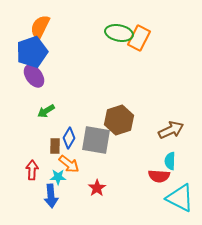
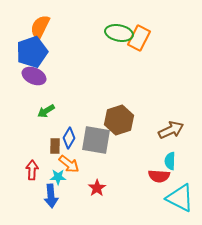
purple ellipse: rotated 30 degrees counterclockwise
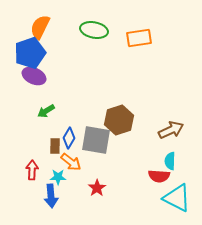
green ellipse: moved 25 px left, 3 px up
orange rectangle: rotated 55 degrees clockwise
blue pentagon: moved 2 px left, 1 px down
orange arrow: moved 2 px right, 2 px up
cyan triangle: moved 3 px left
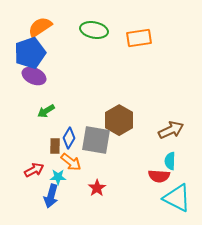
orange semicircle: rotated 30 degrees clockwise
brown hexagon: rotated 12 degrees counterclockwise
red arrow: moved 2 px right; rotated 60 degrees clockwise
blue arrow: rotated 20 degrees clockwise
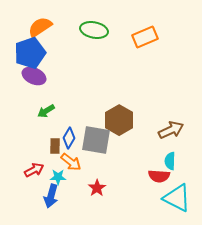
orange rectangle: moved 6 px right, 1 px up; rotated 15 degrees counterclockwise
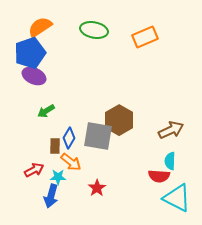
gray square: moved 2 px right, 4 px up
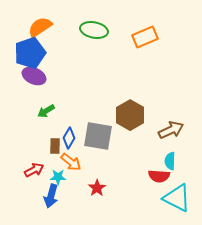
brown hexagon: moved 11 px right, 5 px up
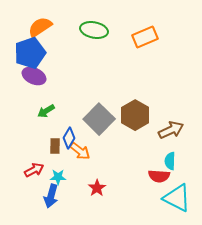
brown hexagon: moved 5 px right
gray square: moved 1 px right, 17 px up; rotated 36 degrees clockwise
orange arrow: moved 9 px right, 11 px up
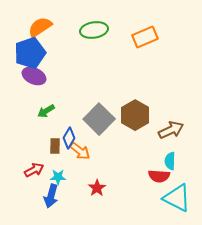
green ellipse: rotated 20 degrees counterclockwise
